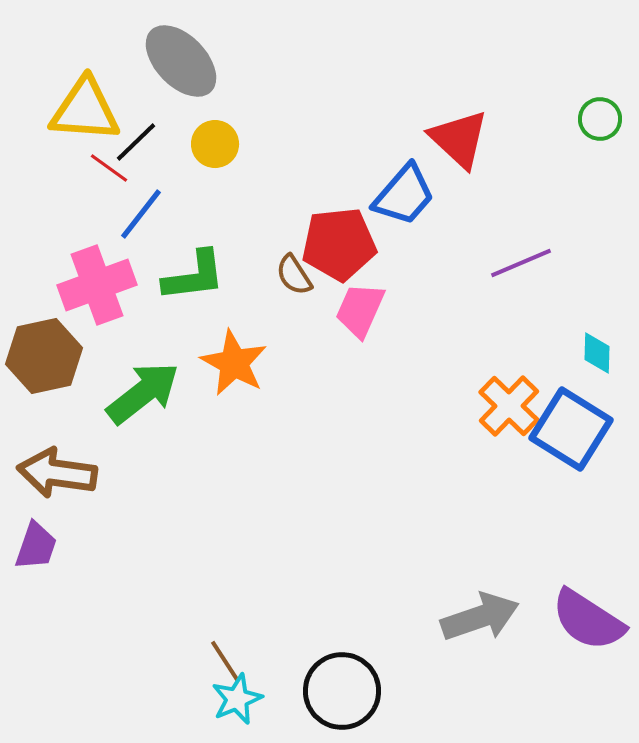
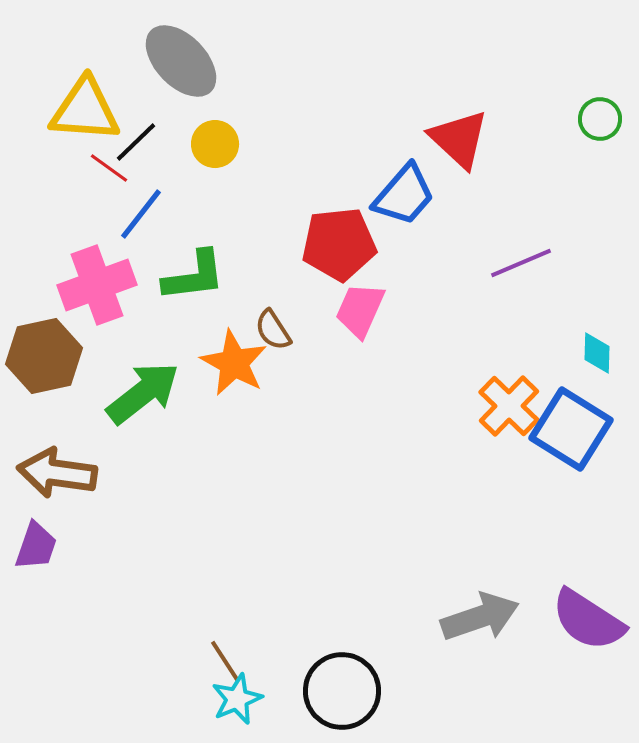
brown semicircle: moved 21 px left, 55 px down
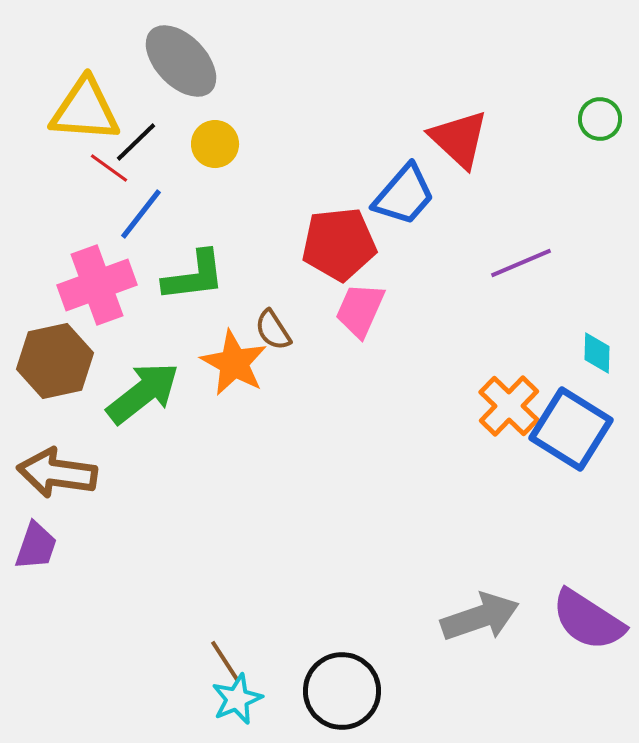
brown hexagon: moved 11 px right, 5 px down
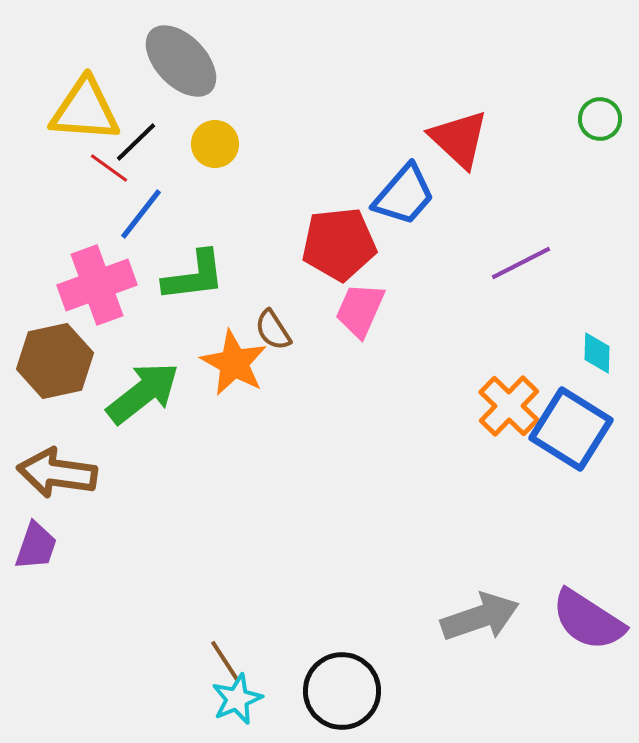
purple line: rotated 4 degrees counterclockwise
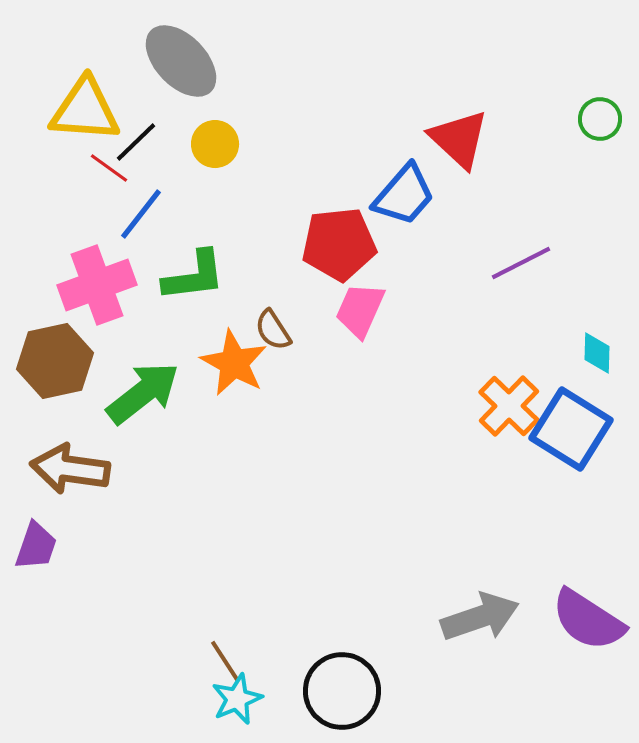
brown arrow: moved 13 px right, 4 px up
